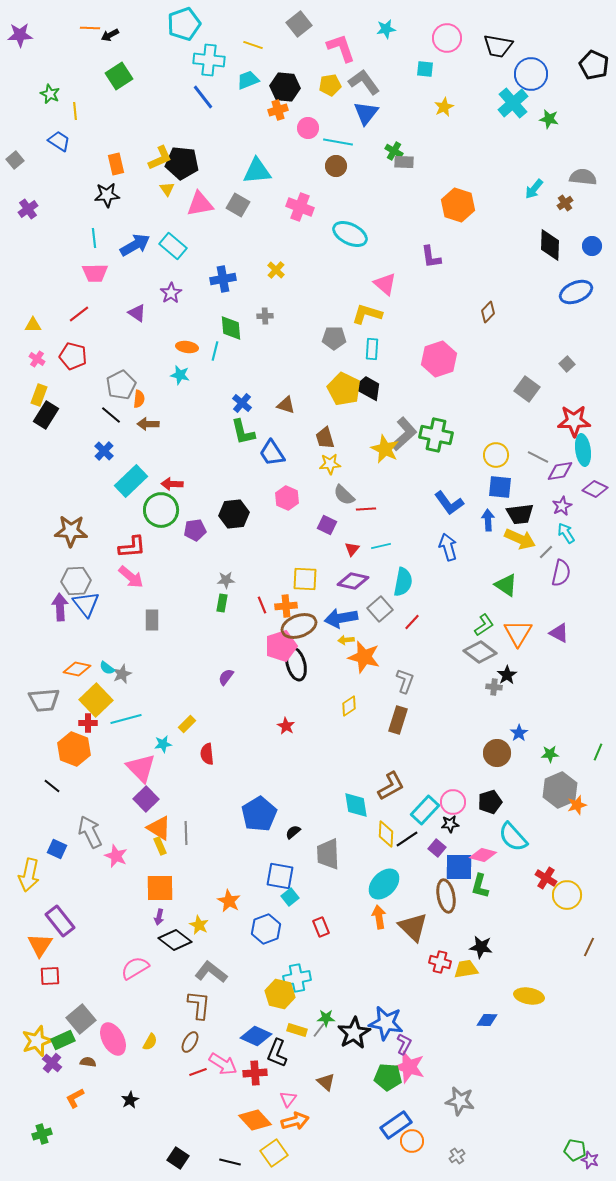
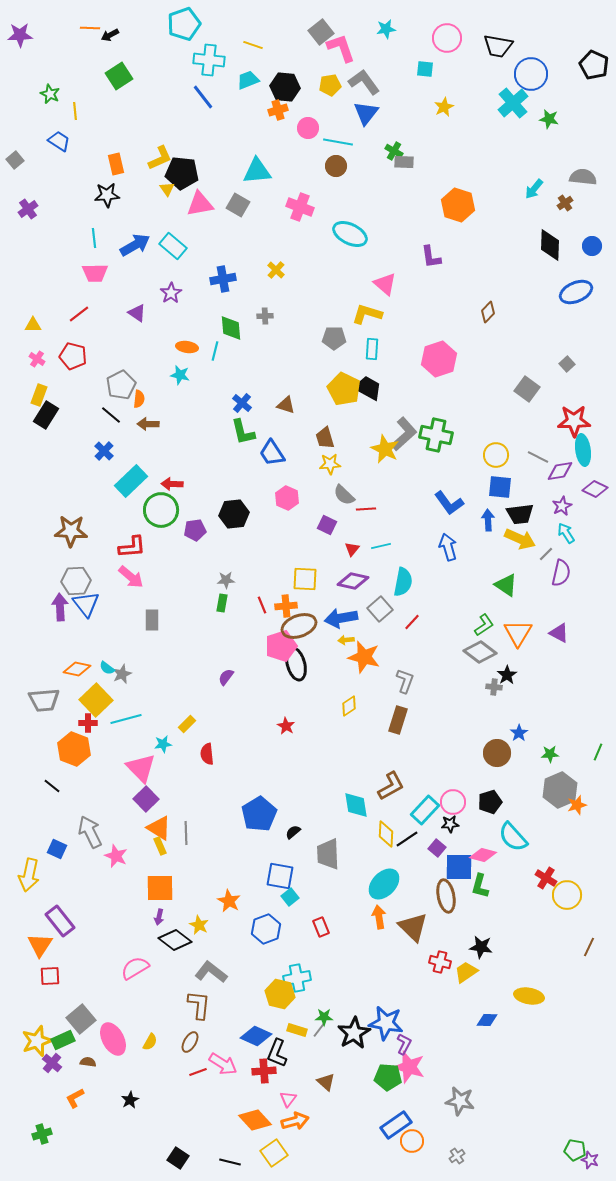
gray square at (299, 24): moved 22 px right, 8 px down
black pentagon at (182, 163): moved 10 px down
gray line at (546, 552): moved 2 px down
yellow trapezoid at (466, 969): moved 3 px down; rotated 25 degrees counterclockwise
green star at (326, 1018): moved 2 px left, 1 px up
red cross at (255, 1073): moved 9 px right, 2 px up
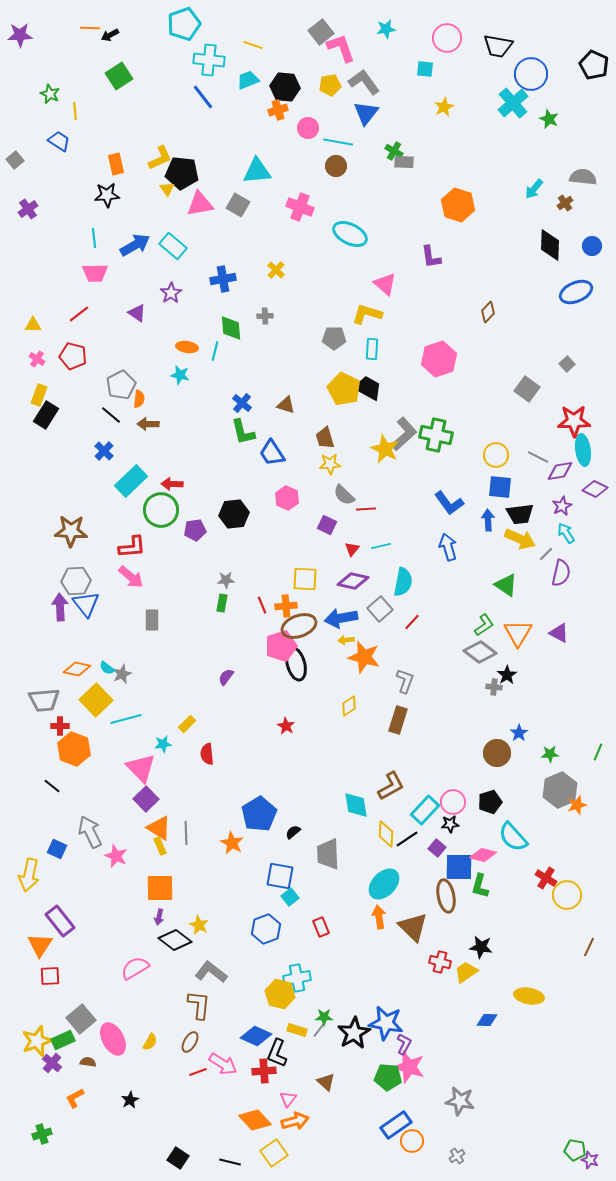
green star at (549, 119): rotated 12 degrees clockwise
red cross at (88, 723): moved 28 px left, 3 px down
orange star at (229, 901): moved 3 px right, 58 px up
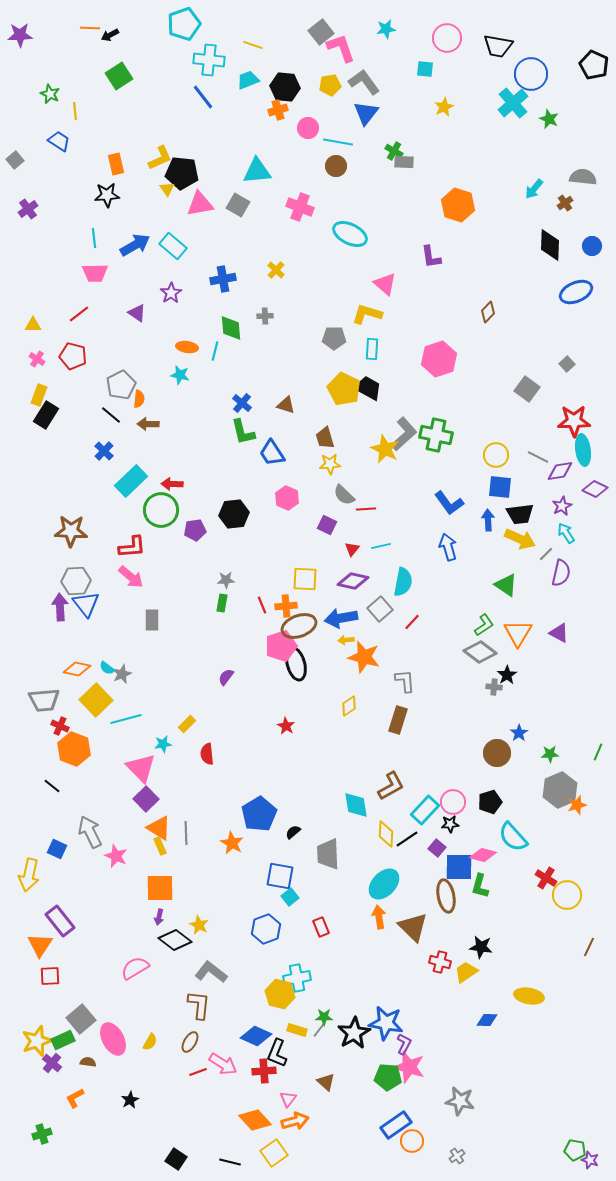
gray L-shape at (405, 681): rotated 25 degrees counterclockwise
red cross at (60, 726): rotated 24 degrees clockwise
black square at (178, 1158): moved 2 px left, 1 px down
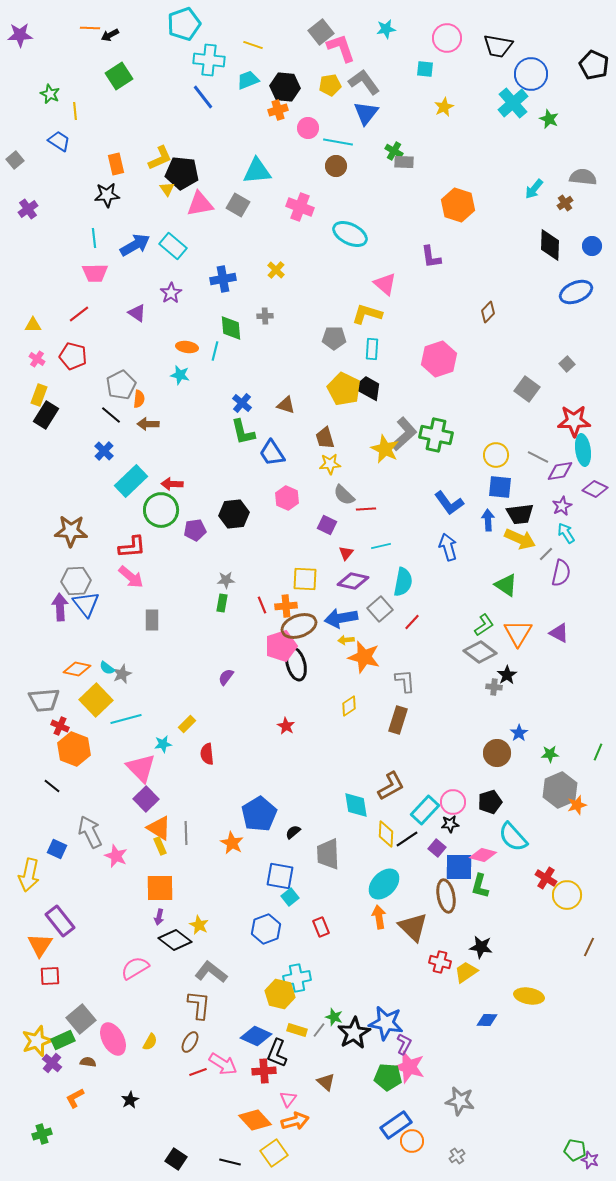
red triangle at (352, 549): moved 6 px left, 4 px down
green star at (324, 1017): moved 10 px right; rotated 18 degrees clockwise
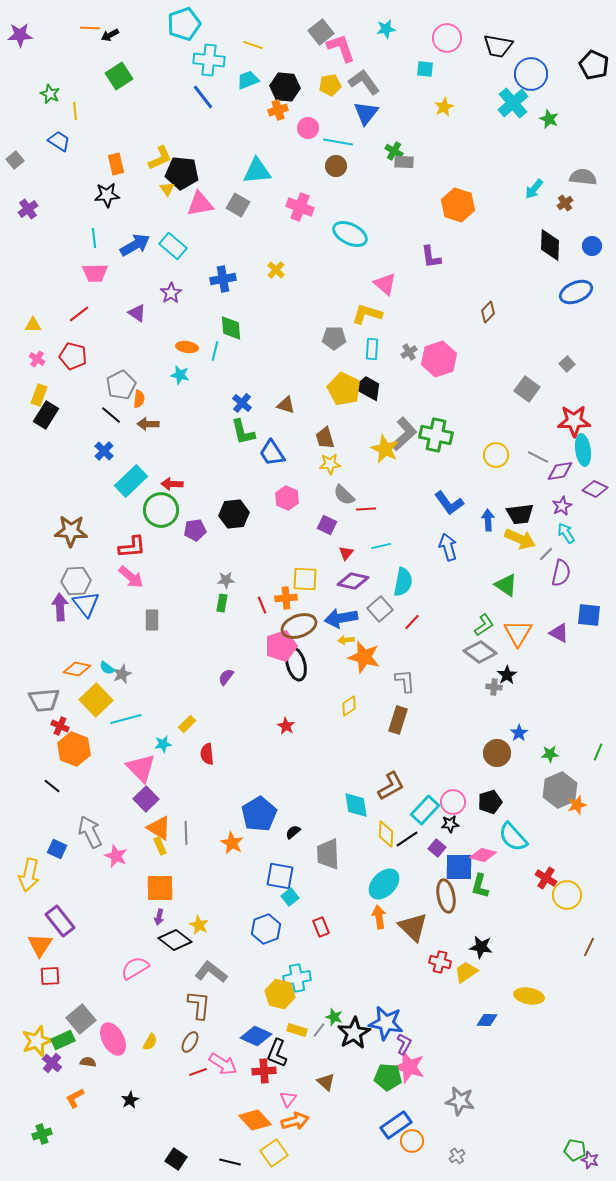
gray cross at (265, 316): moved 144 px right, 36 px down; rotated 28 degrees counterclockwise
blue square at (500, 487): moved 89 px right, 128 px down
orange cross at (286, 606): moved 8 px up
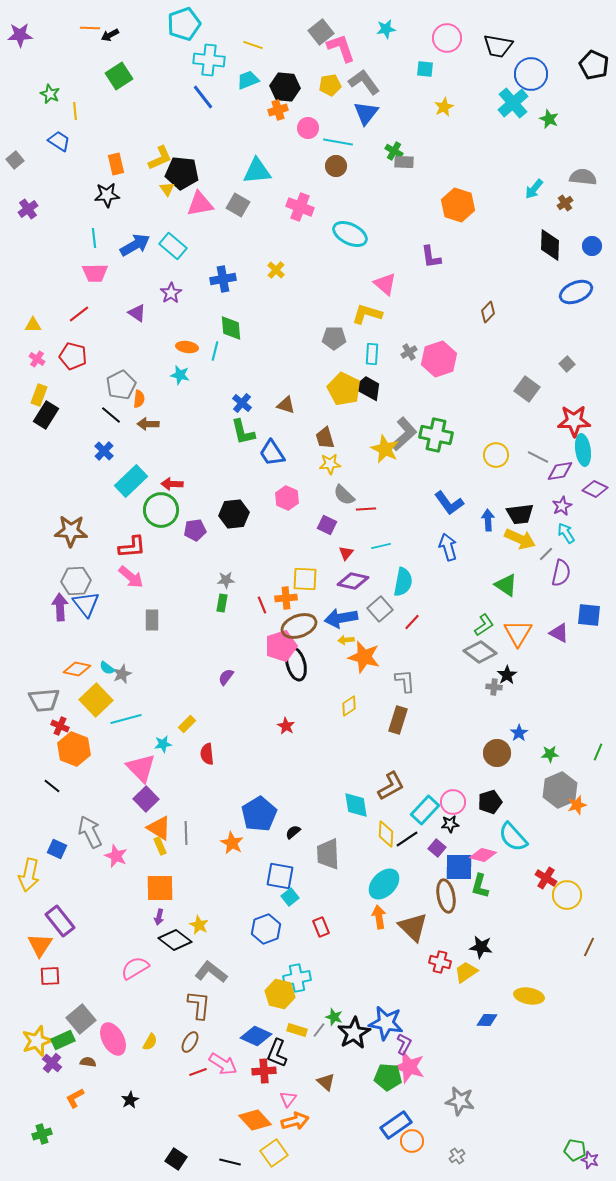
cyan rectangle at (372, 349): moved 5 px down
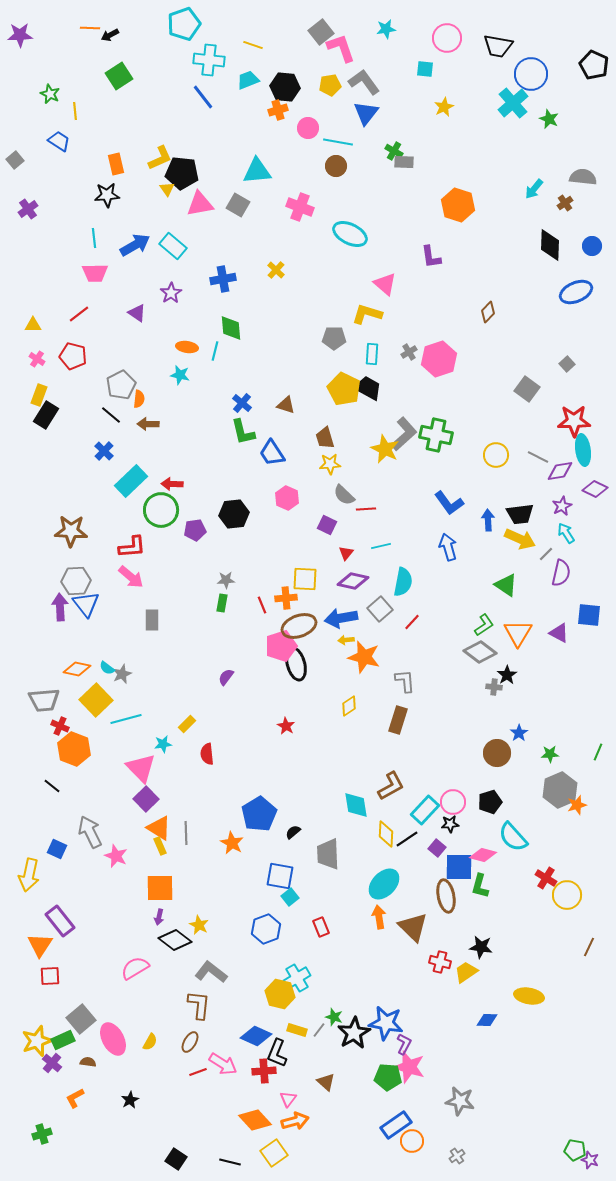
cyan cross at (297, 978): rotated 20 degrees counterclockwise
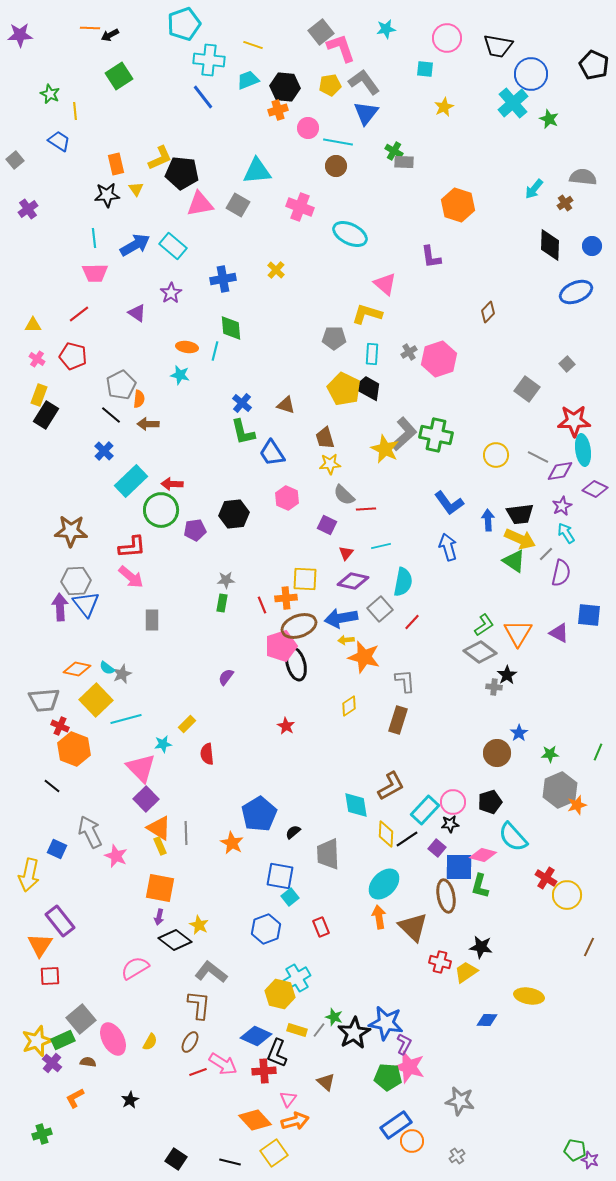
yellow triangle at (167, 189): moved 31 px left
green triangle at (506, 585): moved 8 px right, 24 px up
orange square at (160, 888): rotated 12 degrees clockwise
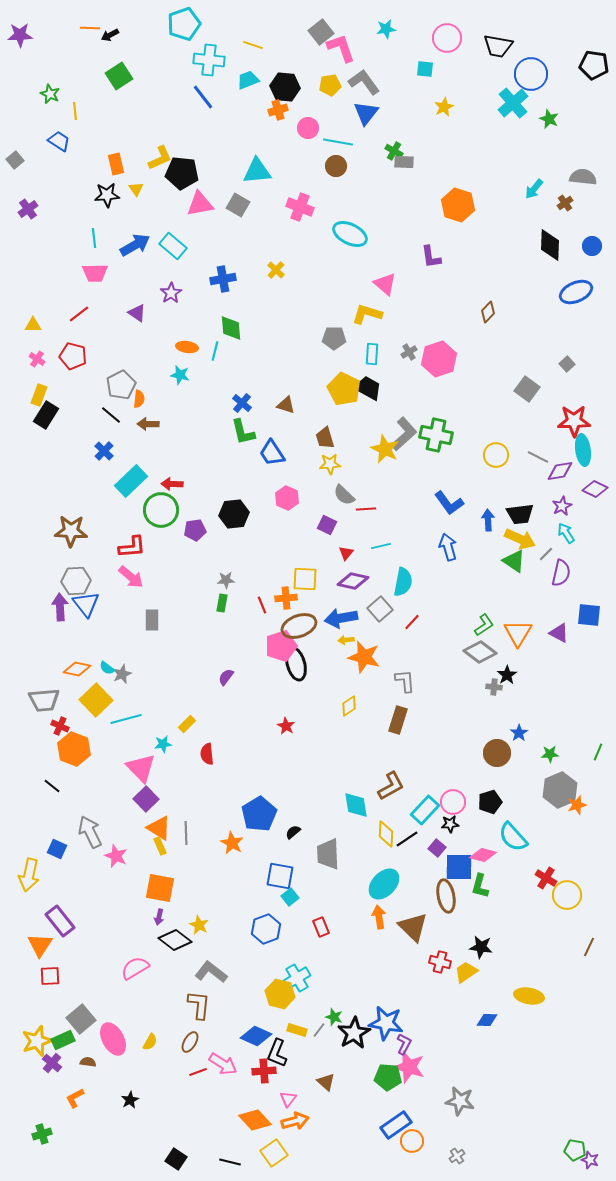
black pentagon at (594, 65): rotated 16 degrees counterclockwise
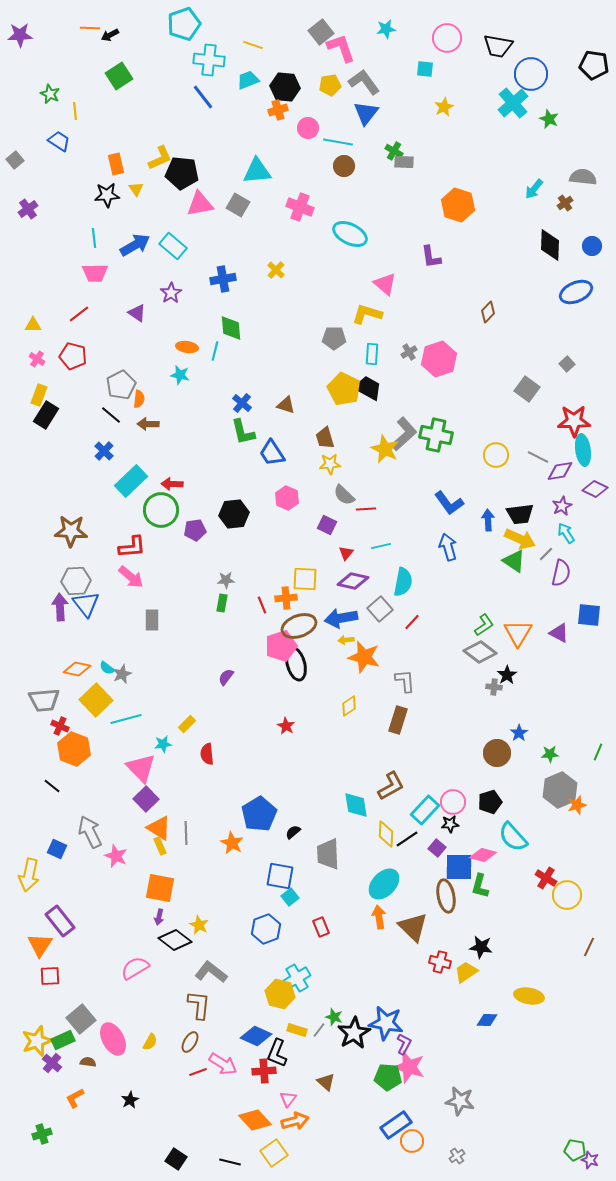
brown circle at (336, 166): moved 8 px right
